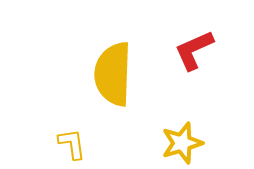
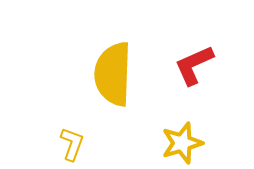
red L-shape: moved 15 px down
yellow L-shape: rotated 28 degrees clockwise
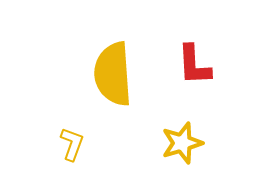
red L-shape: rotated 69 degrees counterclockwise
yellow semicircle: rotated 6 degrees counterclockwise
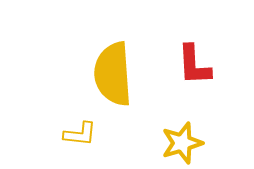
yellow L-shape: moved 8 px right, 10 px up; rotated 76 degrees clockwise
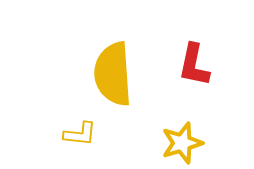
red L-shape: rotated 15 degrees clockwise
